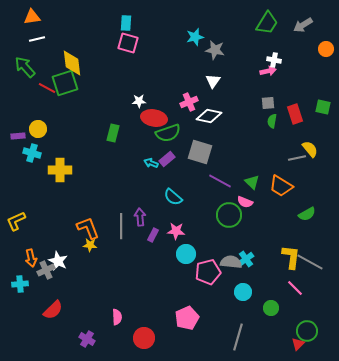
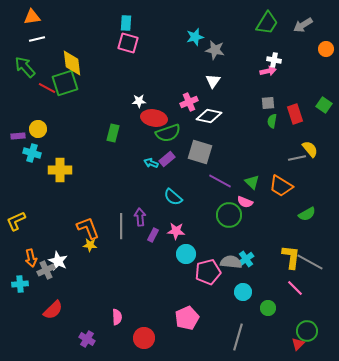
green square at (323, 107): moved 1 px right, 2 px up; rotated 21 degrees clockwise
green circle at (271, 308): moved 3 px left
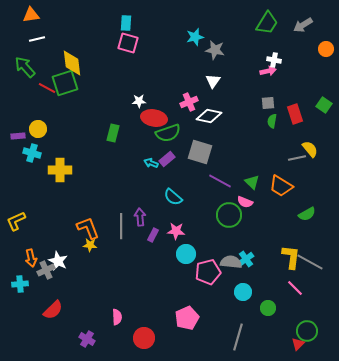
orange triangle at (32, 17): moved 1 px left, 2 px up
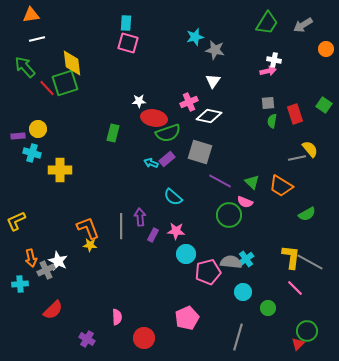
red line at (47, 88): rotated 18 degrees clockwise
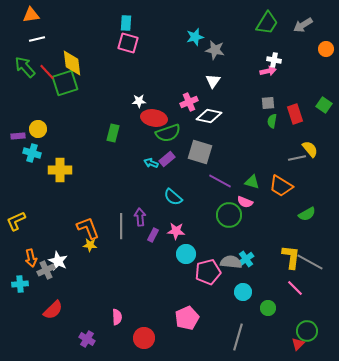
red line at (47, 88): moved 16 px up
green triangle at (252, 182): rotated 28 degrees counterclockwise
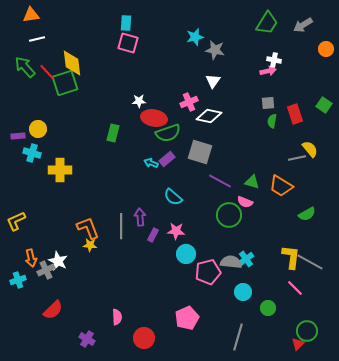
cyan cross at (20, 284): moved 2 px left, 4 px up; rotated 14 degrees counterclockwise
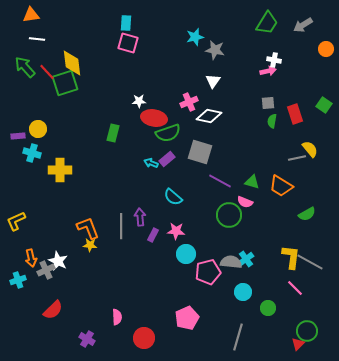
white line at (37, 39): rotated 21 degrees clockwise
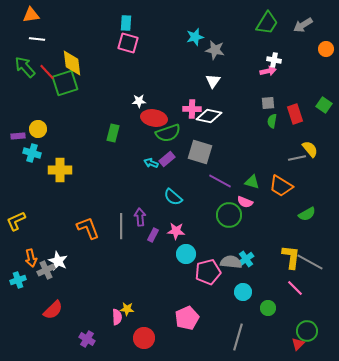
pink cross at (189, 102): moved 3 px right, 7 px down; rotated 24 degrees clockwise
yellow star at (90, 245): moved 37 px right, 64 px down
